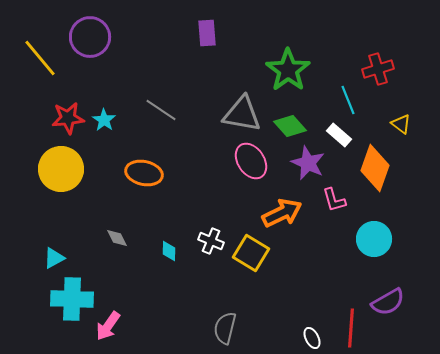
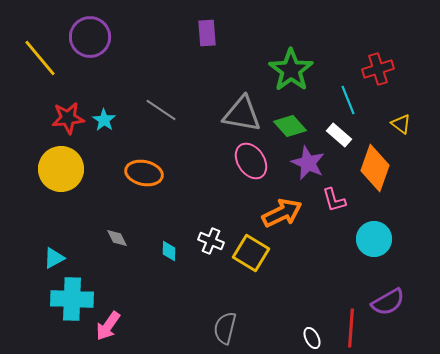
green star: moved 3 px right
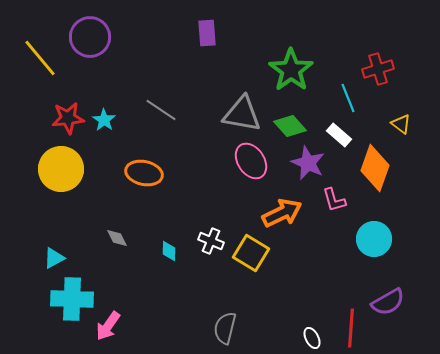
cyan line: moved 2 px up
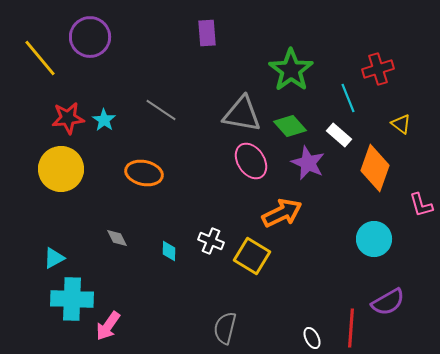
pink L-shape: moved 87 px right, 5 px down
yellow square: moved 1 px right, 3 px down
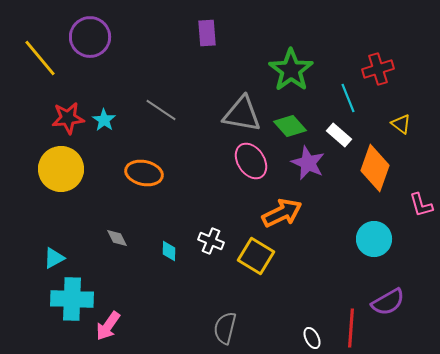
yellow square: moved 4 px right
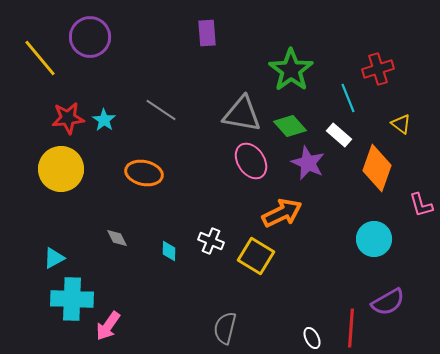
orange diamond: moved 2 px right
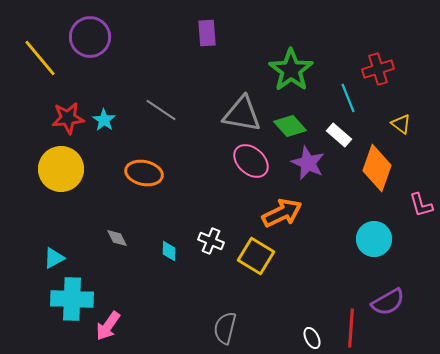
pink ellipse: rotated 15 degrees counterclockwise
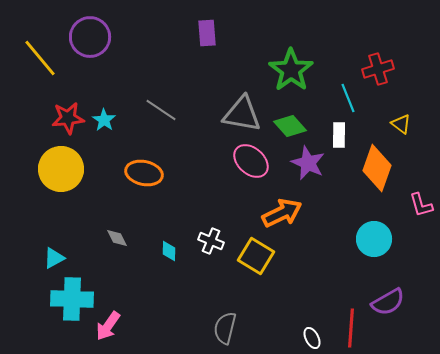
white rectangle: rotated 50 degrees clockwise
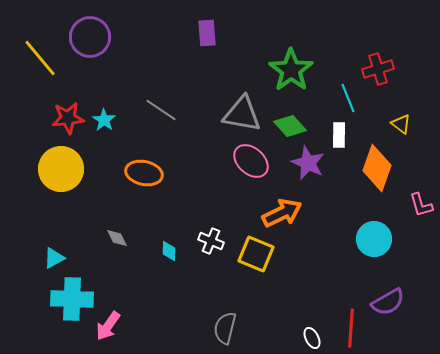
yellow square: moved 2 px up; rotated 9 degrees counterclockwise
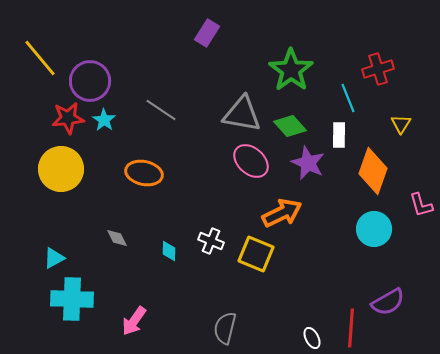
purple rectangle: rotated 36 degrees clockwise
purple circle: moved 44 px down
yellow triangle: rotated 25 degrees clockwise
orange diamond: moved 4 px left, 3 px down
cyan circle: moved 10 px up
pink arrow: moved 26 px right, 5 px up
